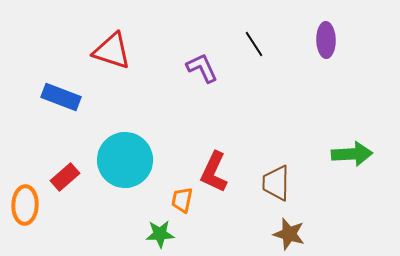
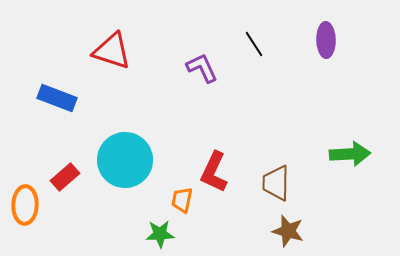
blue rectangle: moved 4 px left, 1 px down
green arrow: moved 2 px left
brown star: moved 1 px left, 3 px up
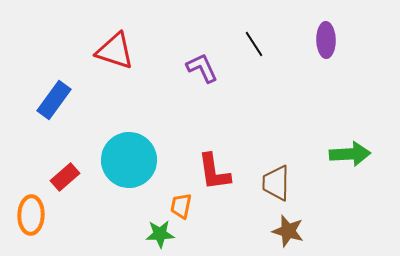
red triangle: moved 3 px right
blue rectangle: moved 3 px left, 2 px down; rotated 75 degrees counterclockwise
cyan circle: moved 4 px right
red L-shape: rotated 33 degrees counterclockwise
orange trapezoid: moved 1 px left, 6 px down
orange ellipse: moved 6 px right, 10 px down
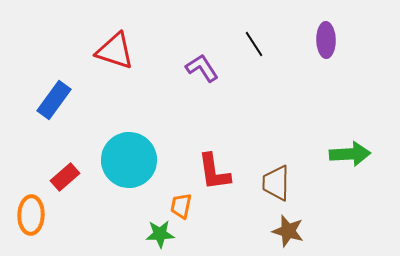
purple L-shape: rotated 8 degrees counterclockwise
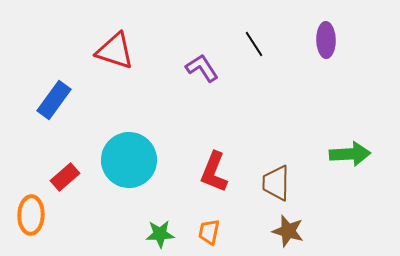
red L-shape: rotated 30 degrees clockwise
orange trapezoid: moved 28 px right, 26 px down
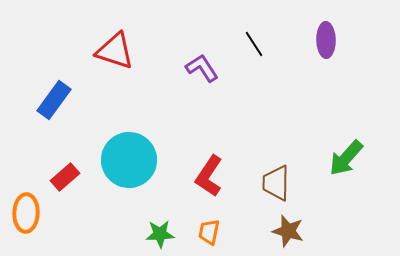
green arrow: moved 4 px left, 4 px down; rotated 135 degrees clockwise
red L-shape: moved 5 px left, 4 px down; rotated 12 degrees clockwise
orange ellipse: moved 5 px left, 2 px up
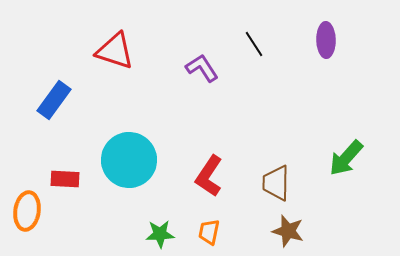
red rectangle: moved 2 px down; rotated 44 degrees clockwise
orange ellipse: moved 1 px right, 2 px up; rotated 6 degrees clockwise
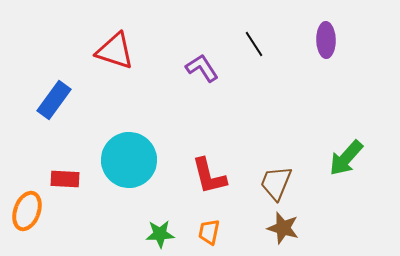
red L-shape: rotated 48 degrees counterclockwise
brown trapezoid: rotated 21 degrees clockwise
orange ellipse: rotated 12 degrees clockwise
brown star: moved 5 px left, 3 px up
